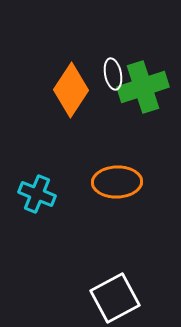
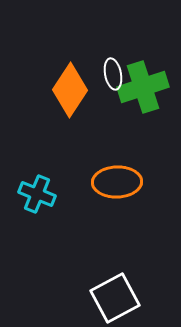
orange diamond: moved 1 px left
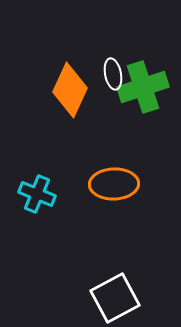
orange diamond: rotated 8 degrees counterclockwise
orange ellipse: moved 3 px left, 2 px down
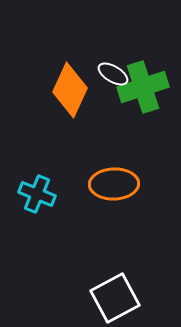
white ellipse: rotated 48 degrees counterclockwise
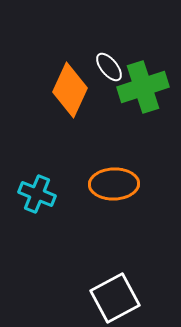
white ellipse: moved 4 px left, 7 px up; rotated 20 degrees clockwise
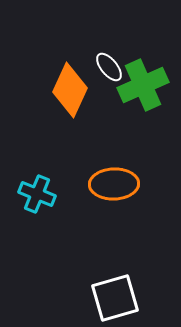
green cross: moved 2 px up; rotated 6 degrees counterclockwise
white square: rotated 12 degrees clockwise
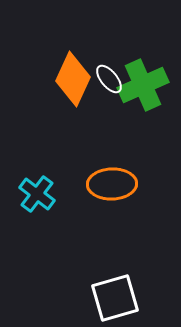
white ellipse: moved 12 px down
orange diamond: moved 3 px right, 11 px up
orange ellipse: moved 2 px left
cyan cross: rotated 15 degrees clockwise
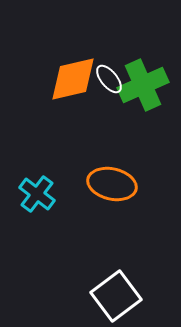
orange diamond: rotated 52 degrees clockwise
orange ellipse: rotated 15 degrees clockwise
white square: moved 1 px right, 2 px up; rotated 21 degrees counterclockwise
